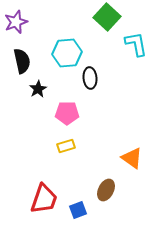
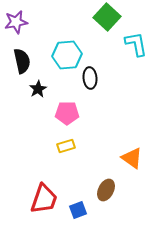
purple star: rotated 10 degrees clockwise
cyan hexagon: moved 2 px down
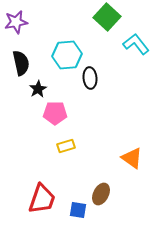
cyan L-shape: rotated 28 degrees counterclockwise
black semicircle: moved 1 px left, 2 px down
pink pentagon: moved 12 px left
brown ellipse: moved 5 px left, 4 px down
red trapezoid: moved 2 px left
blue square: rotated 30 degrees clockwise
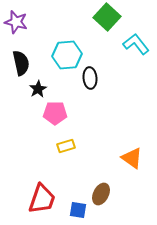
purple star: rotated 25 degrees clockwise
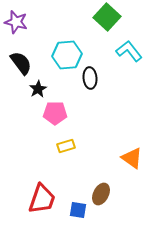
cyan L-shape: moved 7 px left, 7 px down
black semicircle: rotated 25 degrees counterclockwise
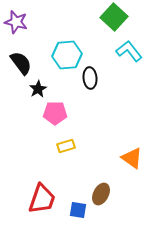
green square: moved 7 px right
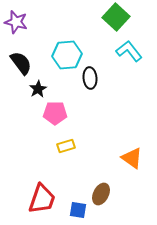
green square: moved 2 px right
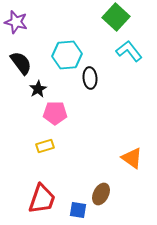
yellow rectangle: moved 21 px left
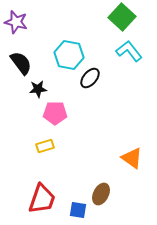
green square: moved 6 px right
cyan hexagon: moved 2 px right; rotated 16 degrees clockwise
black ellipse: rotated 45 degrees clockwise
black star: rotated 24 degrees clockwise
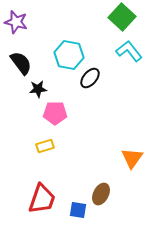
orange triangle: rotated 30 degrees clockwise
